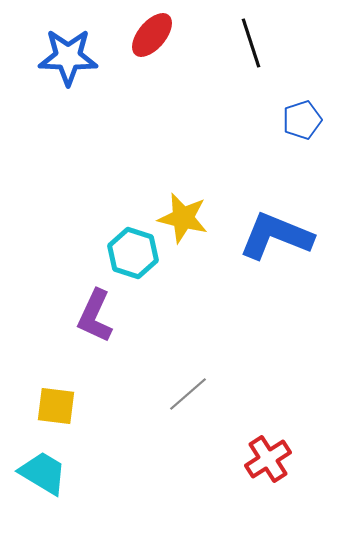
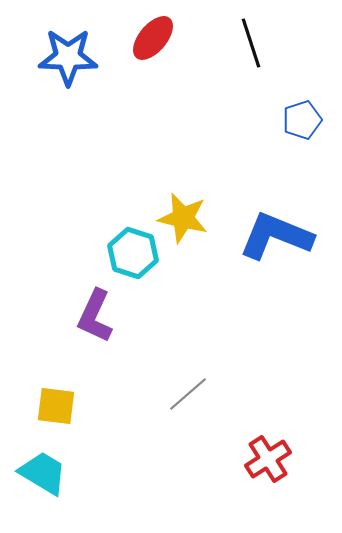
red ellipse: moved 1 px right, 3 px down
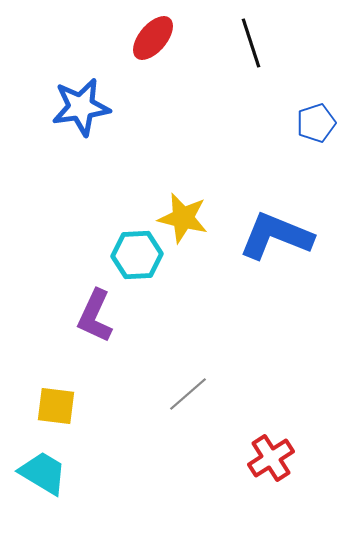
blue star: moved 13 px right, 50 px down; rotated 10 degrees counterclockwise
blue pentagon: moved 14 px right, 3 px down
cyan hexagon: moved 4 px right, 2 px down; rotated 21 degrees counterclockwise
red cross: moved 3 px right, 1 px up
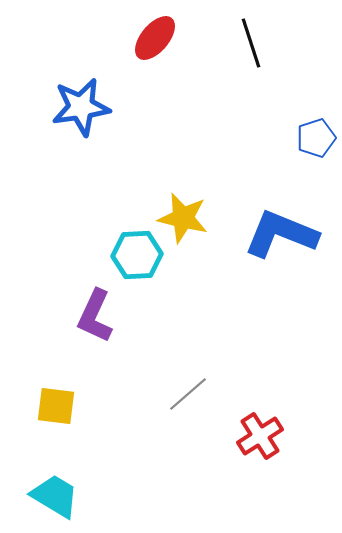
red ellipse: moved 2 px right
blue pentagon: moved 15 px down
blue L-shape: moved 5 px right, 2 px up
red cross: moved 11 px left, 22 px up
cyan trapezoid: moved 12 px right, 23 px down
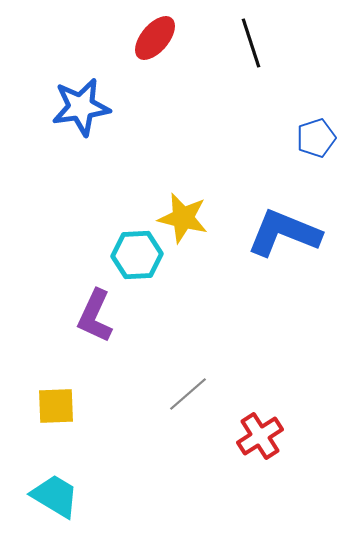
blue L-shape: moved 3 px right, 1 px up
yellow square: rotated 9 degrees counterclockwise
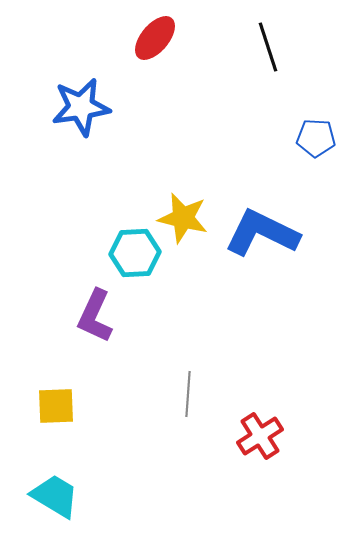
black line: moved 17 px right, 4 px down
blue pentagon: rotated 21 degrees clockwise
blue L-shape: moved 22 px left; rotated 4 degrees clockwise
cyan hexagon: moved 2 px left, 2 px up
gray line: rotated 45 degrees counterclockwise
